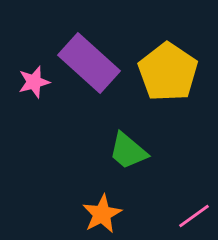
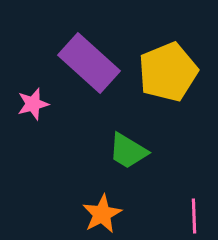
yellow pentagon: rotated 16 degrees clockwise
pink star: moved 1 px left, 22 px down
green trapezoid: rotated 9 degrees counterclockwise
pink line: rotated 56 degrees counterclockwise
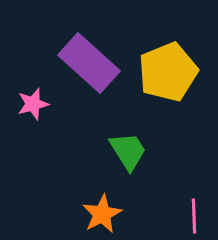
green trapezoid: rotated 153 degrees counterclockwise
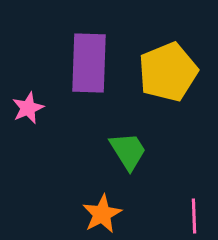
purple rectangle: rotated 50 degrees clockwise
pink star: moved 5 px left, 4 px down; rotated 8 degrees counterclockwise
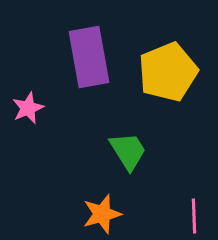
purple rectangle: moved 6 px up; rotated 12 degrees counterclockwise
orange star: rotated 12 degrees clockwise
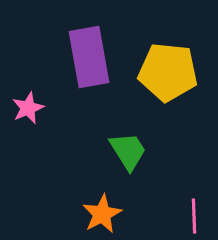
yellow pentagon: rotated 28 degrees clockwise
orange star: rotated 12 degrees counterclockwise
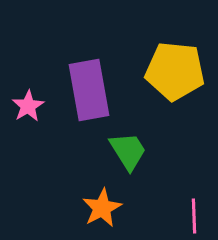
purple rectangle: moved 33 px down
yellow pentagon: moved 7 px right, 1 px up
pink star: moved 2 px up; rotated 8 degrees counterclockwise
orange star: moved 6 px up
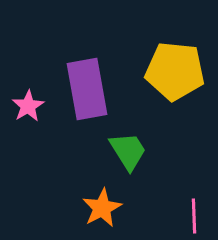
purple rectangle: moved 2 px left, 1 px up
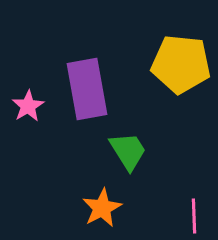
yellow pentagon: moved 6 px right, 7 px up
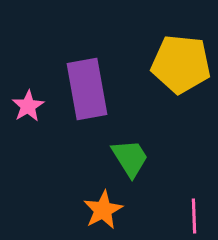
green trapezoid: moved 2 px right, 7 px down
orange star: moved 1 px right, 2 px down
